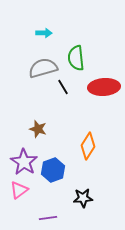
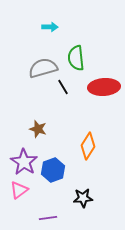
cyan arrow: moved 6 px right, 6 px up
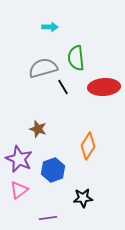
purple star: moved 5 px left, 3 px up; rotated 8 degrees counterclockwise
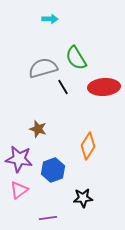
cyan arrow: moved 8 px up
green semicircle: rotated 25 degrees counterclockwise
purple star: rotated 16 degrees counterclockwise
